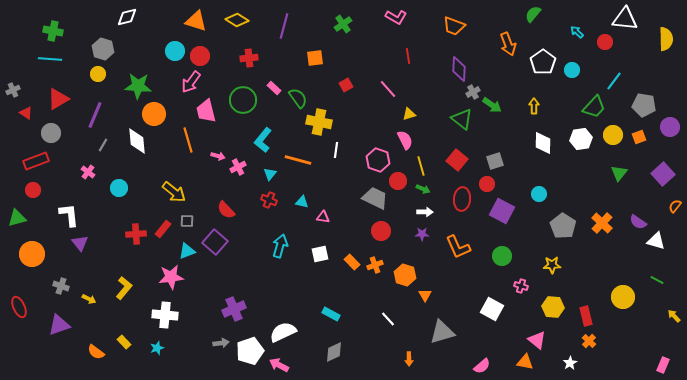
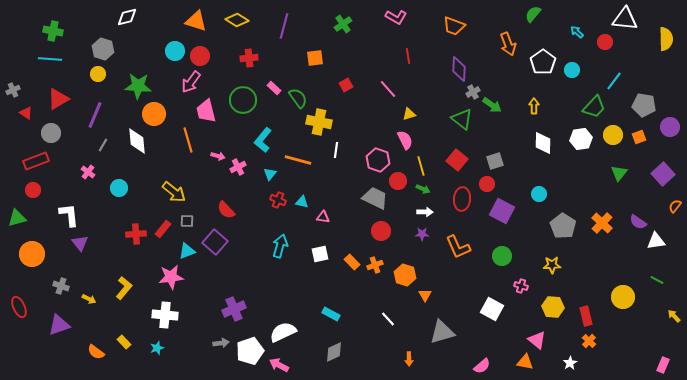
red cross at (269, 200): moved 9 px right
white triangle at (656, 241): rotated 24 degrees counterclockwise
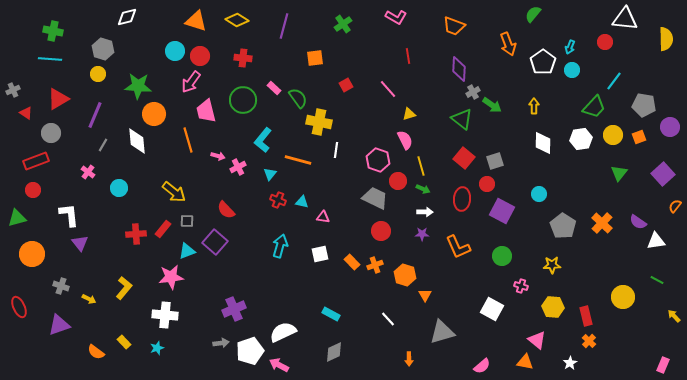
cyan arrow at (577, 32): moved 7 px left, 15 px down; rotated 112 degrees counterclockwise
red cross at (249, 58): moved 6 px left; rotated 12 degrees clockwise
red square at (457, 160): moved 7 px right, 2 px up
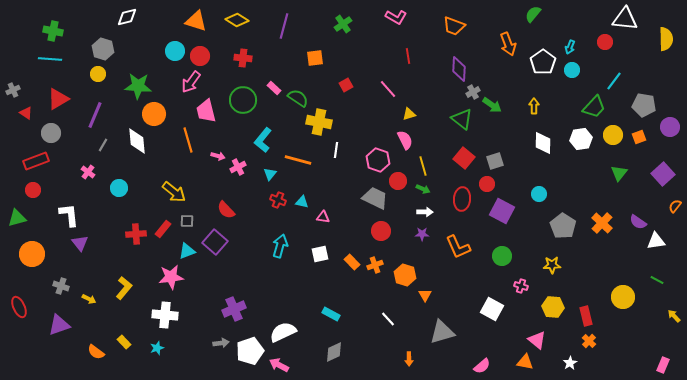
green semicircle at (298, 98): rotated 20 degrees counterclockwise
yellow line at (421, 166): moved 2 px right
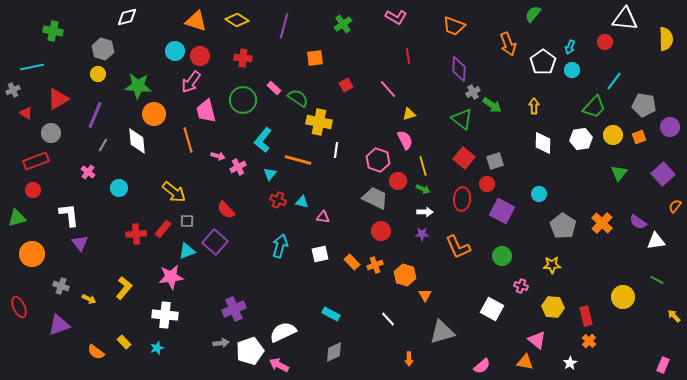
cyan line at (50, 59): moved 18 px left, 8 px down; rotated 15 degrees counterclockwise
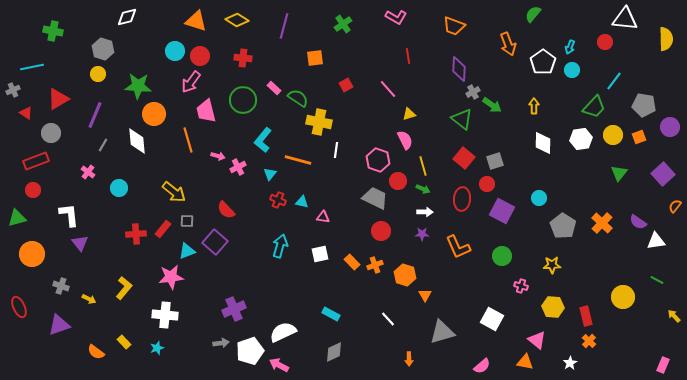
cyan circle at (539, 194): moved 4 px down
white square at (492, 309): moved 10 px down
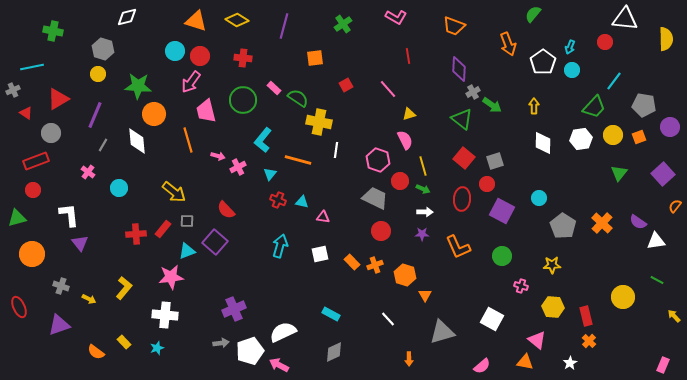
red circle at (398, 181): moved 2 px right
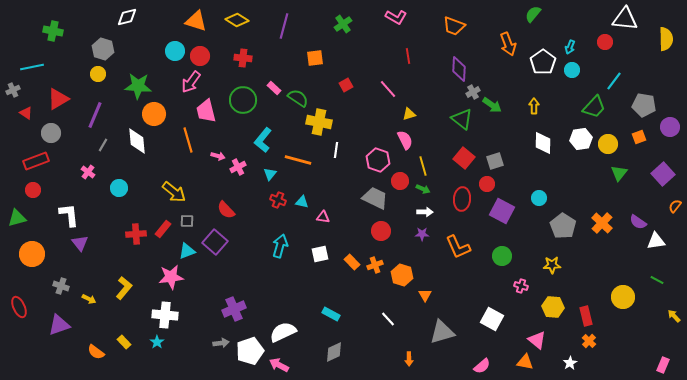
yellow circle at (613, 135): moved 5 px left, 9 px down
orange hexagon at (405, 275): moved 3 px left
cyan star at (157, 348): moved 6 px up; rotated 16 degrees counterclockwise
